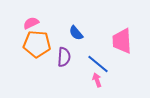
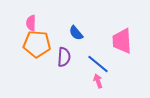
pink semicircle: rotated 63 degrees counterclockwise
pink arrow: moved 1 px right, 1 px down
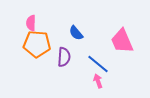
pink trapezoid: rotated 20 degrees counterclockwise
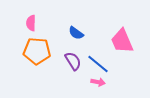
blue semicircle: rotated 14 degrees counterclockwise
orange pentagon: moved 7 px down
purple semicircle: moved 9 px right, 4 px down; rotated 36 degrees counterclockwise
pink arrow: moved 1 px down; rotated 120 degrees clockwise
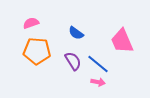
pink semicircle: rotated 70 degrees clockwise
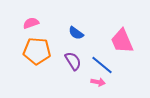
blue line: moved 4 px right, 1 px down
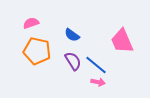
blue semicircle: moved 4 px left, 2 px down
orange pentagon: rotated 8 degrees clockwise
blue line: moved 6 px left
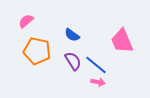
pink semicircle: moved 5 px left, 2 px up; rotated 21 degrees counterclockwise
